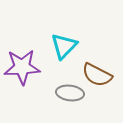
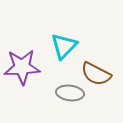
brown semicircle: moved 1 px left, 1 px up
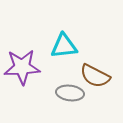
cyan triangle: rotated 40 degrees clockwise
brown semicircle: moved 1 px left, 2 px down
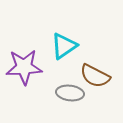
cyan triangle: rotated 28 degrees counterclockwise
purple star: moved 2 px right
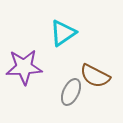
cyan triangle: moved 1 px left, 13 px up
gray ellipse: moved 1 px right, 1 px up; rotated 72 degrees counterclockwise
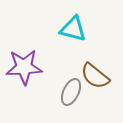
cyan triangle: moved 10 px right, 4 px up; rotated 48 degrees clockwise
brown semicircle: rotated 12 degrees clockwise
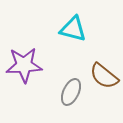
purple star: moved 2 px up
brown semicircle: moved 9 px right
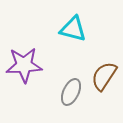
brown semicircle: rotated 84 degrees clockwise
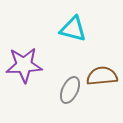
brown semicircle: moved 2 px left; rotated 52 degrees clockwise
gray ellipse: moved 1 px left, 2 px up
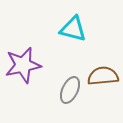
purple star: moved 1 px left; rotated 9 degrees counterclockwise
brown semicircle: moved 1 px right
